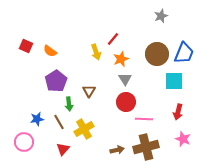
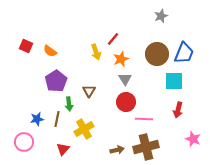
red arrow: moved 2 px up
brown line: moved 2 px left, 3 px up; rotated 42 degrees clockwise
pink star: moved 10 px right
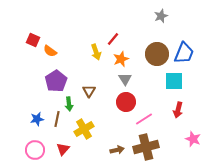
red square: moved 7 px right, 6 px up
pink line: rotated 36 degrees counterclockwise
pink circle: moved 11 px right, 8 px down
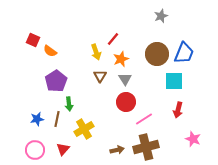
brown triangle: moved 11 px right, 15 px up
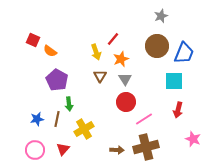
brown circle: moved 8 px up
purple pentagon: moved 1 px right, 1 px up; rotated 10 degrees counterclockwise
brown arrow: rotated 16 degrees clockwise
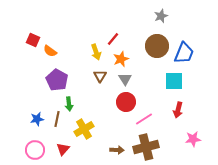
pink star: rotated 28 degrees counterclockwise
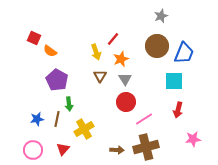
red square: moved 1 px right, 2 px up
pink circle: moved 2 px left
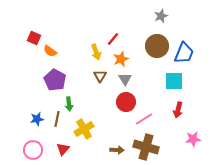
purple pentagon: moved 2 px left
brown cross: rotated 30 degrees clockwise
